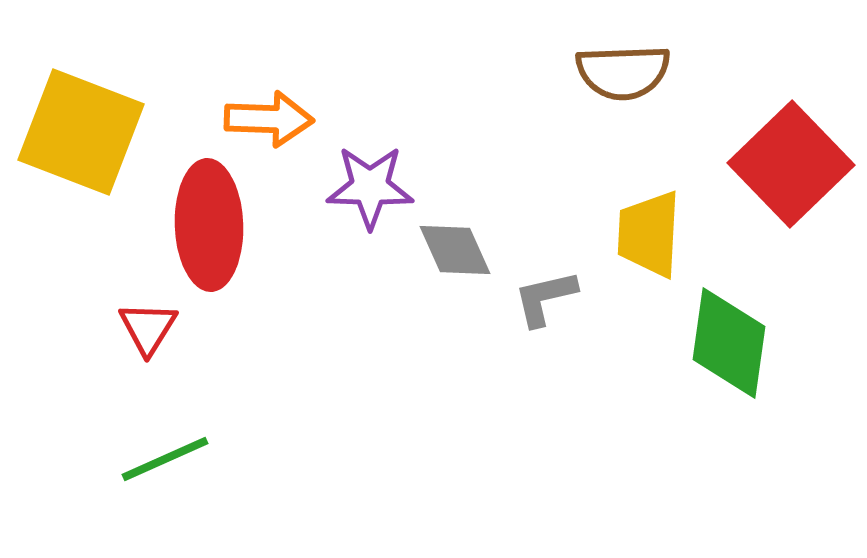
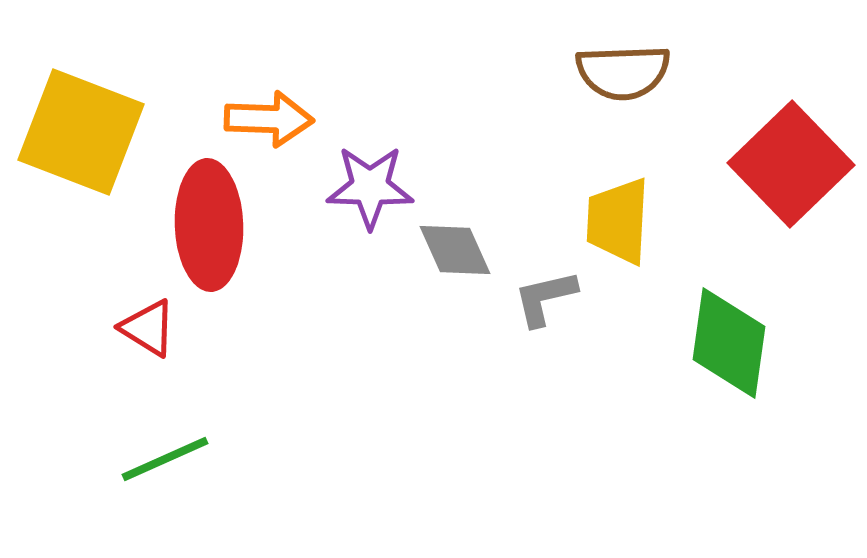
yellow trapezoid: moved 31 px left, 13 px up
red triangle: rotated 30 degrees counterclockwise
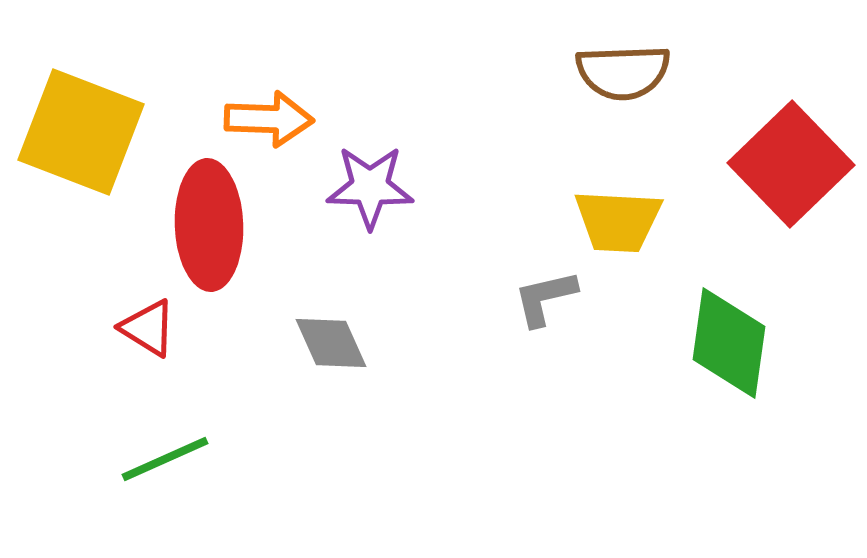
yellow trapezoid: rotated 90 degrees counterclockwise
gray diamond: moved 124 px left, 93 px down
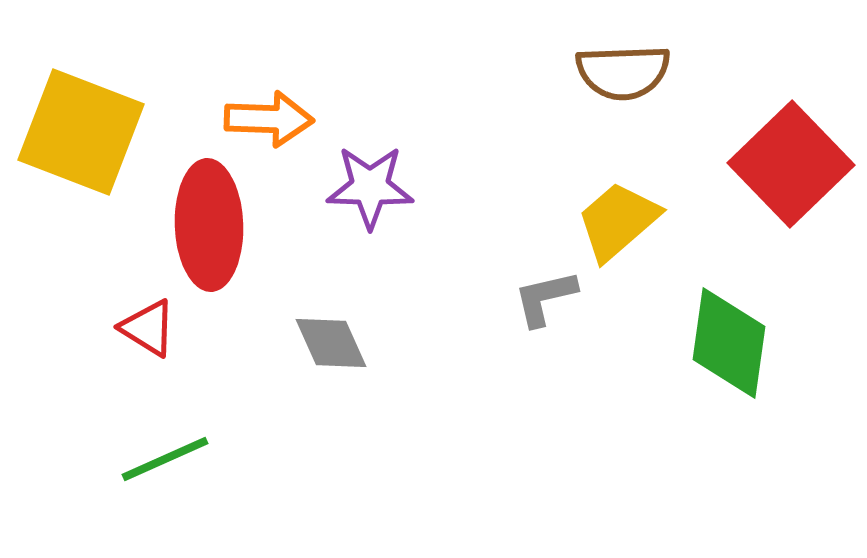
yellow trapezoid: rotated 136 degrees clockwise
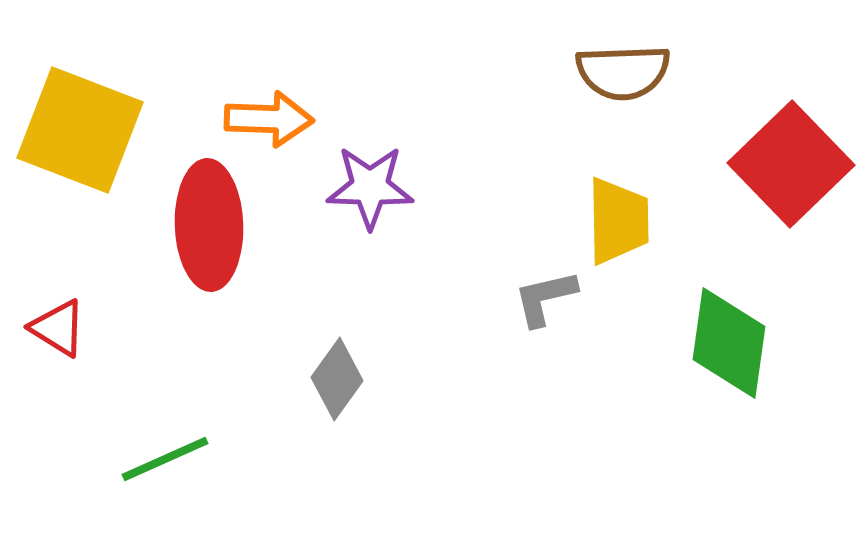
yellow square: moved 1 px left, 2 px up
yellow trapezoid: rotated 130 degrees clockwise
red triangle: moved 90 px left
gray diamond: moved 6 px right, 36 px down; rotated 60 degrees clockwise
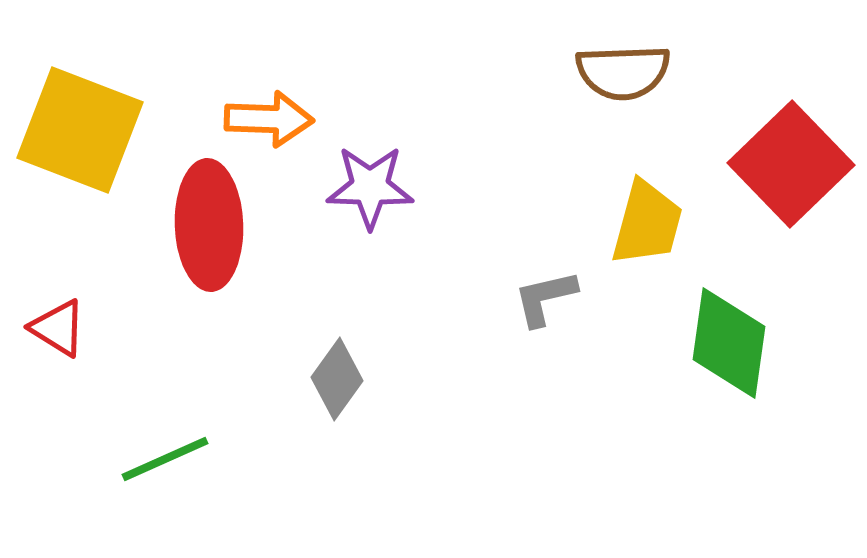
yellow trapezoid: moved 29 px right, 2 px down; rotated 16 degrees clockwise
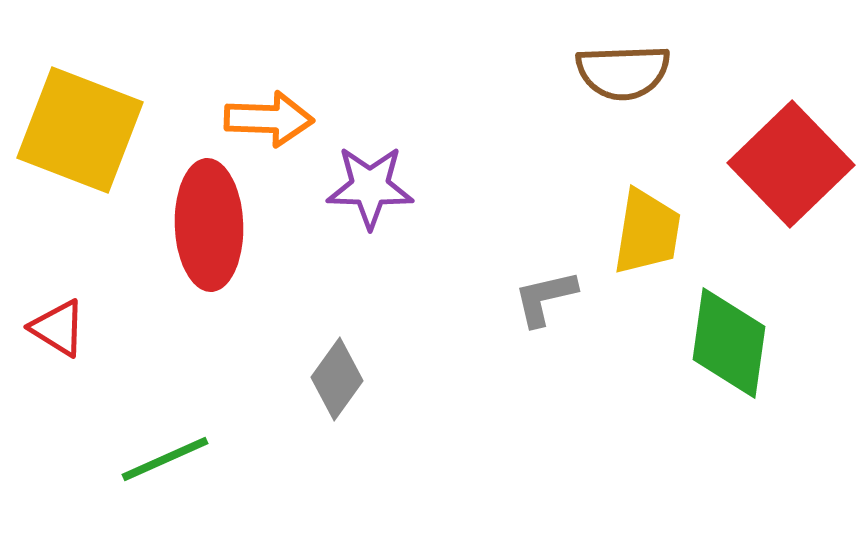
yellow trapezoid: moved 9 px down; rotated 6 degrees counterclockwise
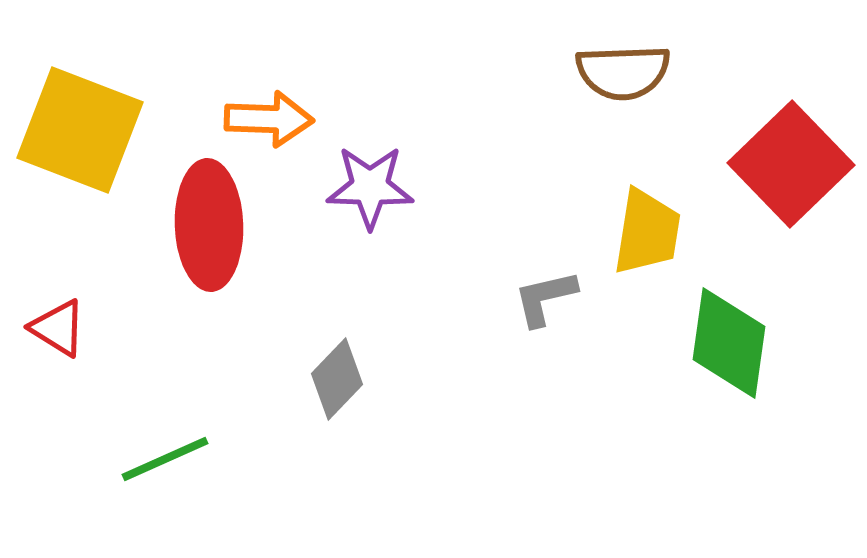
gray diamond: rotated 8 degrees clockwise
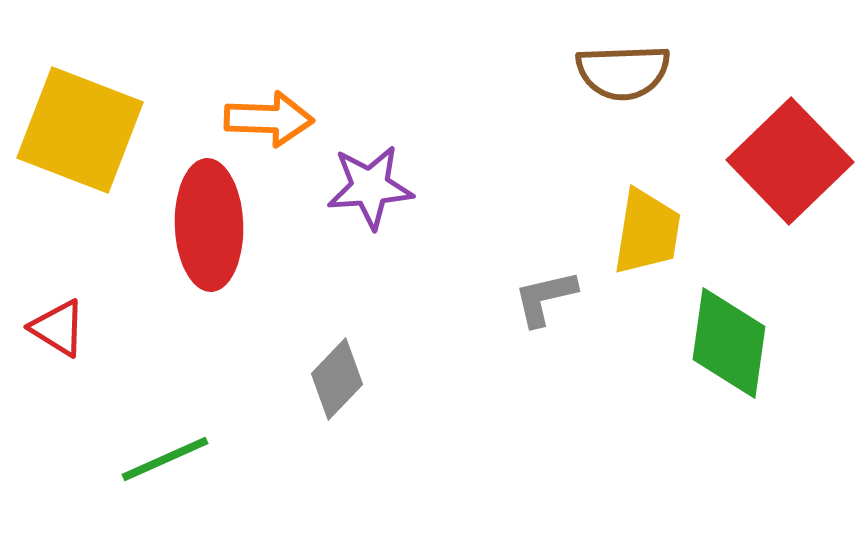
red square: moved 1 px left, 3 px up
purple star: rotated 6 degrees counterclockwise
